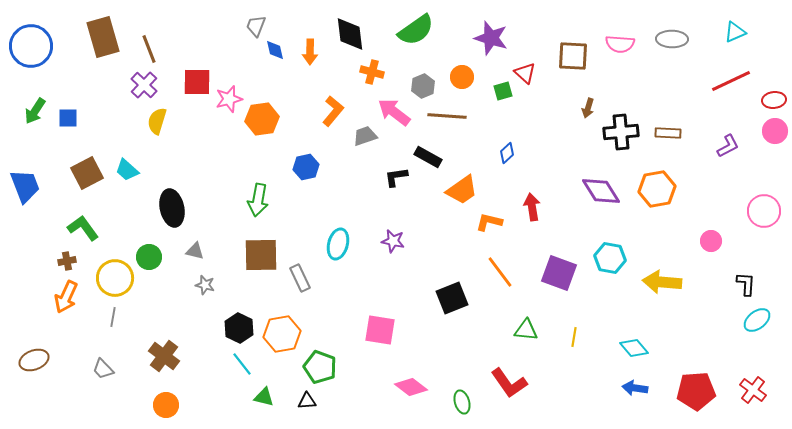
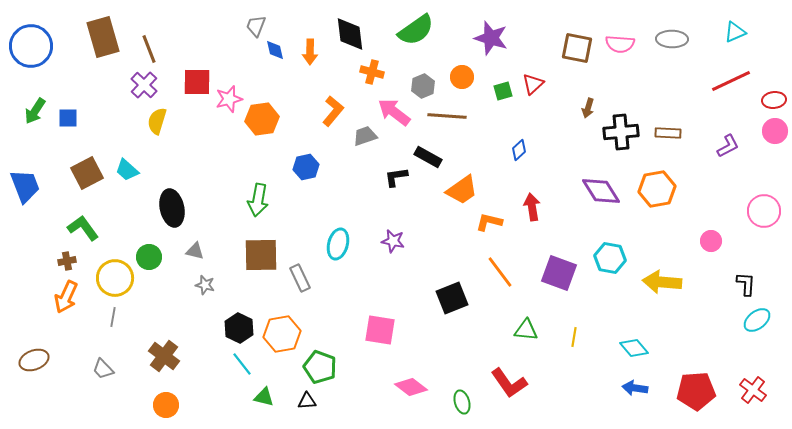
brown square at (573, 56): moved 4 px right, 8 px up; rotated 8 degrees clockwise
red triangle at (525, 73): moved 8 px right, 11 px down; rotated 35 degrees clockwise
blue diamond at (507, 153): moved 12 px right, 3 px up
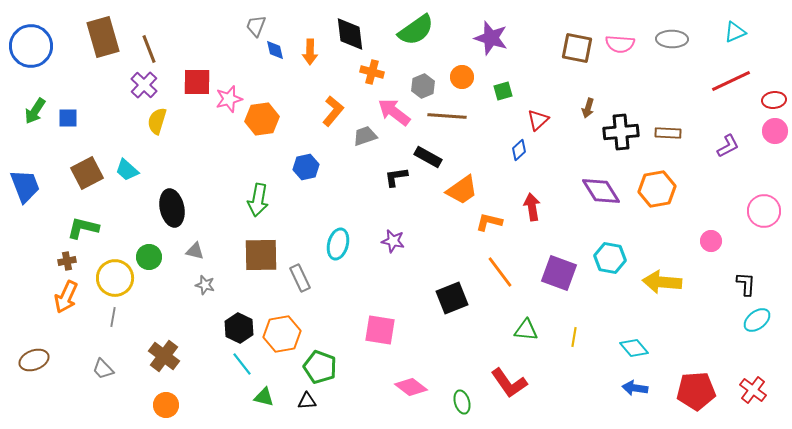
red triangle at (533, 84): moved 5 px right, 36 px down
green L-shape at (83, 228): rotated 40 degrees counterclockwise
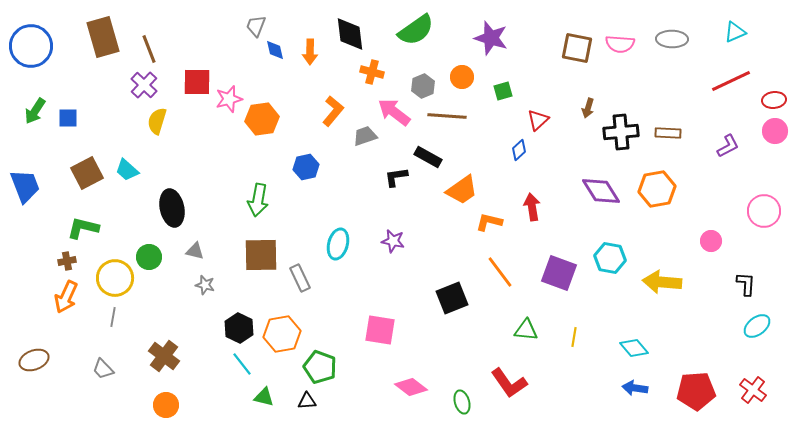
cyan ellipse at (757, 320): moved 6 px down
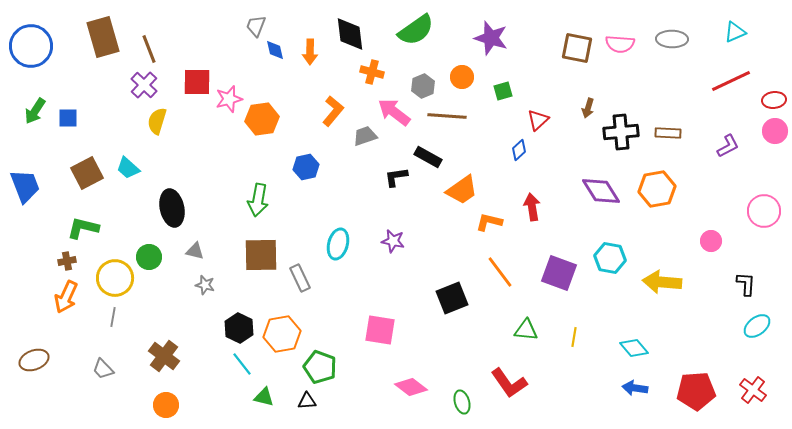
cyan trapezoid at (127, 170): moved 1 px right, 2 px up
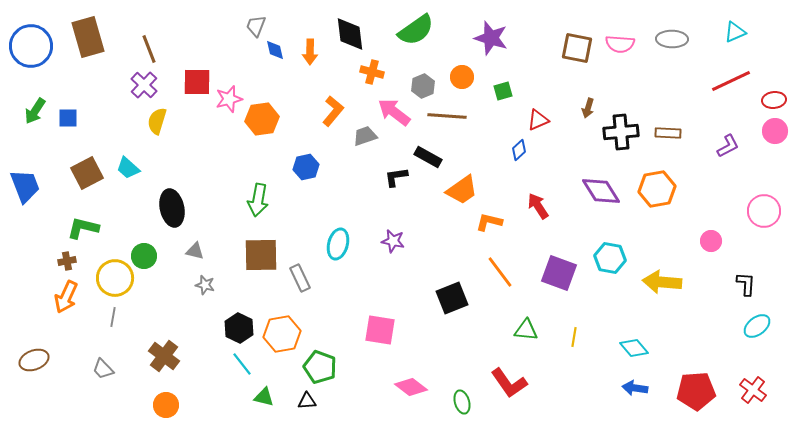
brown rectangle at (103, 37): moved 15 px left
red triangle at (538, 120): rotated 20 degrees clockwise
red arrow at (532, 207): moved 6 px right, 1 px up; rotated 24 degrees counterclockwise
green circle at (149, 257): moved 5 px left, 1 px up
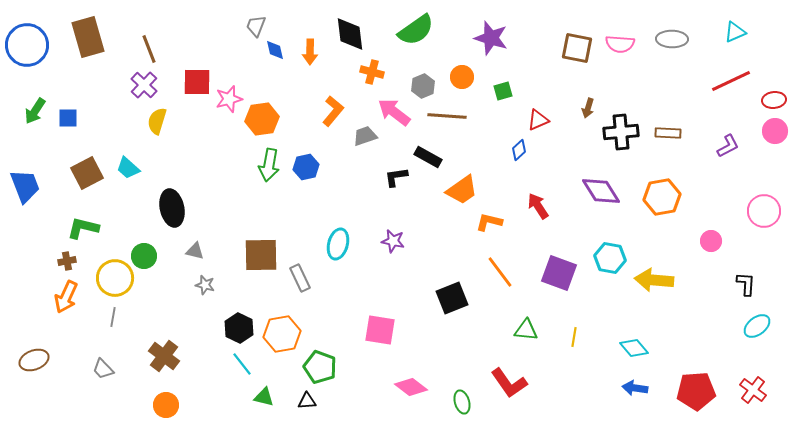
blue circle at (31, 46): moved 4 px left, 1 px up
orange hexagon at (657, 189): moved 5 px right, 8 px down
green arrow at (258, 200): moved 11 px right, 35 px up
yellow arrow at (662, 282): moved 8 px left, 2 px up
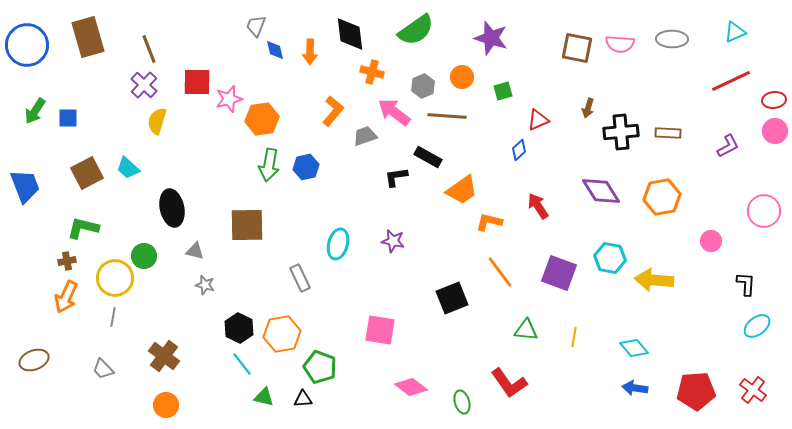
brown square at (261, 255): moved 14 px left, 30 px up
black triangle at (307, 401): moved 4 px left, 2 px up
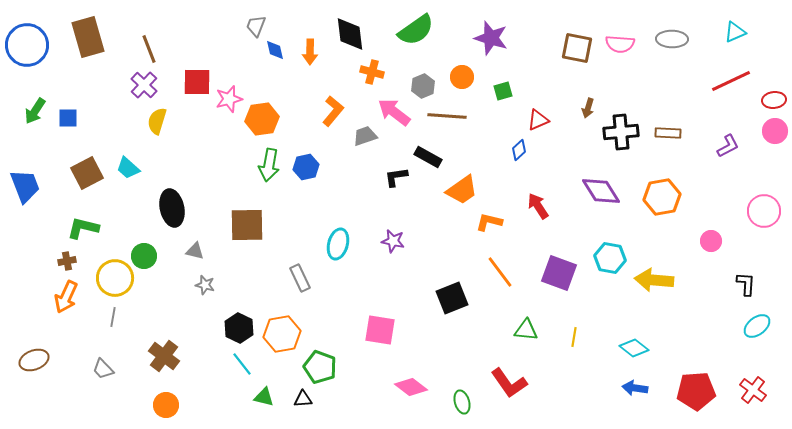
cyan diamond at (634, 348): rotated 12 degrees counterclockwise
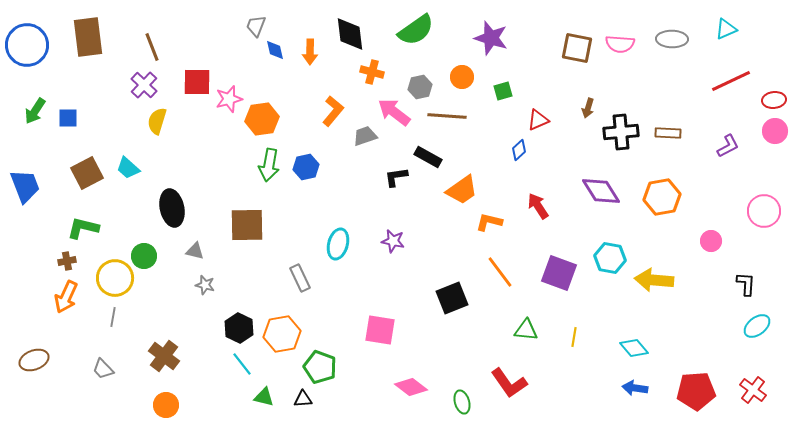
cyan triangle at (735, 32): moved 9 px left, 3 px up
brown rectangle at (88, 37): rotated 9 degrees clockwise
brown line at (149, 49): moved 3 px right, 2 px up
gray hexagon at (423, 86): moved 3 px left, 1 px down; rotated 10 degrees clockwise
cyan diamond at (634, 348): rotated 12 degrees clockwise
